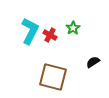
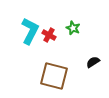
green star: rotated 16 degrees counterclockwise
red cross: moved 1 px left
brown square: moved 1 px right, 1 px up
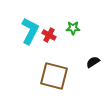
green star: rotated 24 degrees counterclockwise
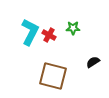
cyan L-shape: moved 1 px down
brown square: moved 1 px left
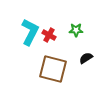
green star: moved 3 px right, 2 px down
black semicircle: moved 7 px left, 4 px up
brown square: moved 7 px up
